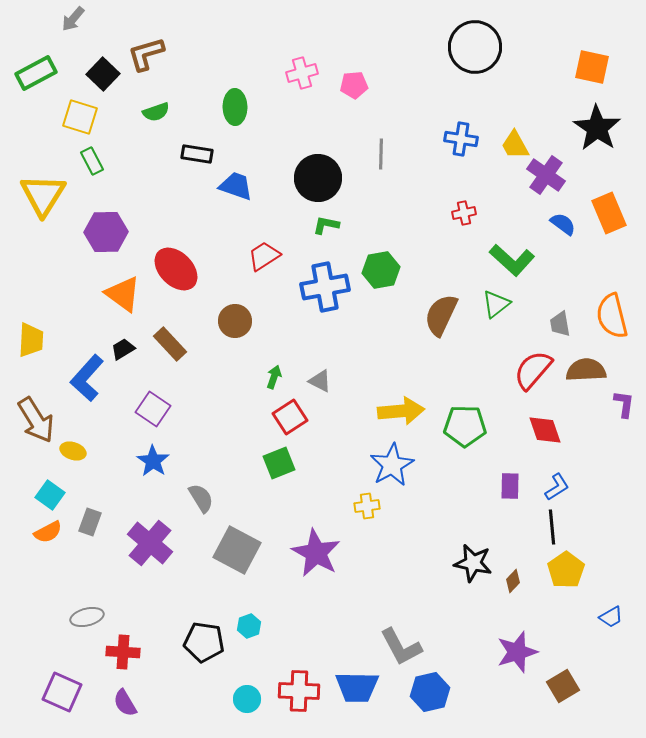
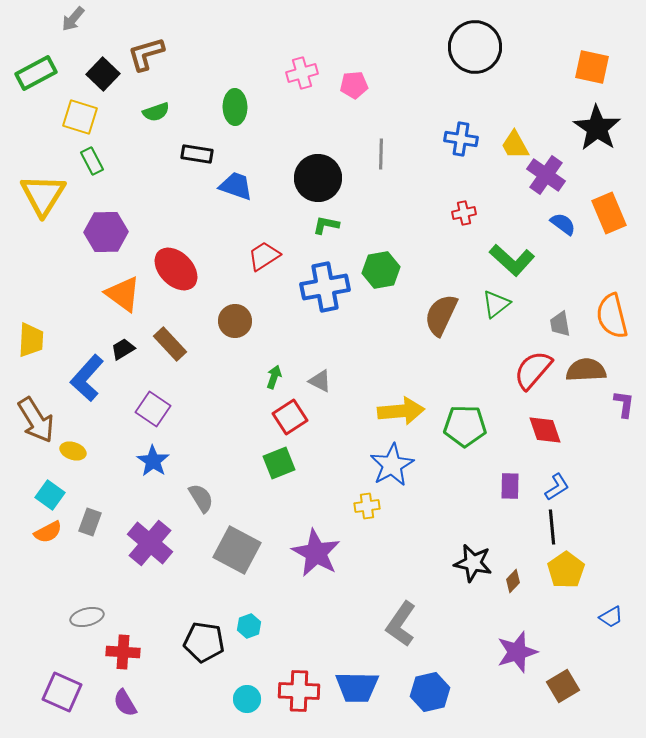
gray L-shape at (401, 647): moved 23 px up; rotated 63 degrees clockwise
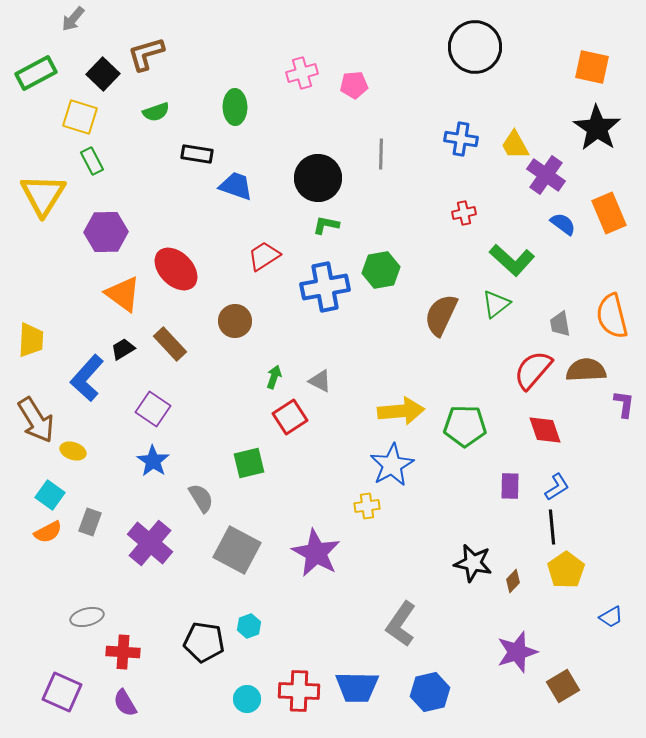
green square at (279, 463): moved 30 px left; rotated 8 degrees clockwise
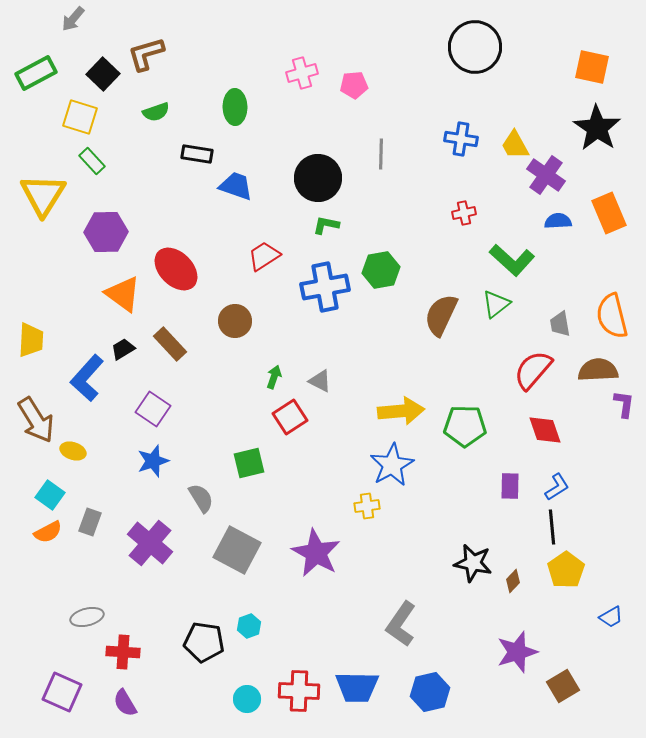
green rectangle at (92, 161): rotated 16 degrees counterclockwise
blue semicircle at (563, 224): moved 5 px left, 3 px up; rotated 40 degrees counterclockwise
brown semicircle at (586, 370): moved 12 px right
blue star at (153, 461): rotated 20 degrees clockwise
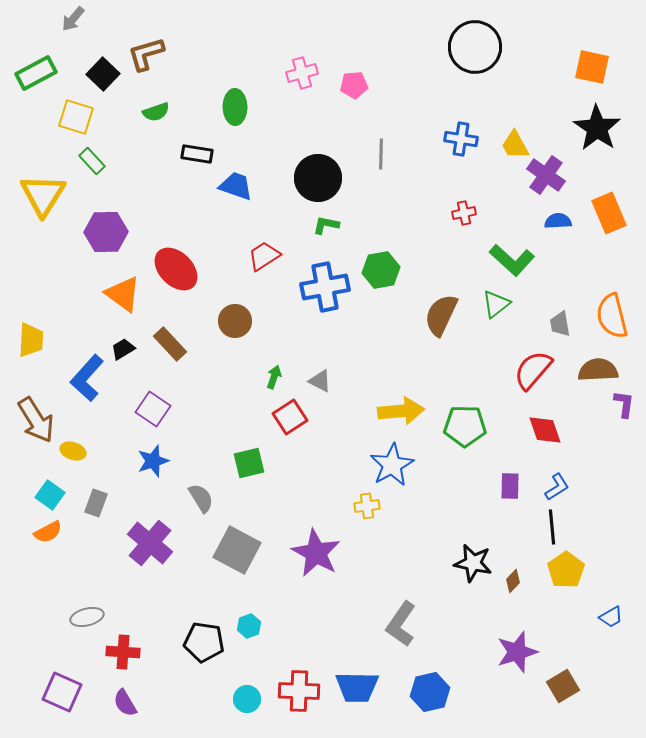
yellow square at (80, 117): moved 4 px left
gray rectangle at (90, 522): moved 6 px right, 19 px up
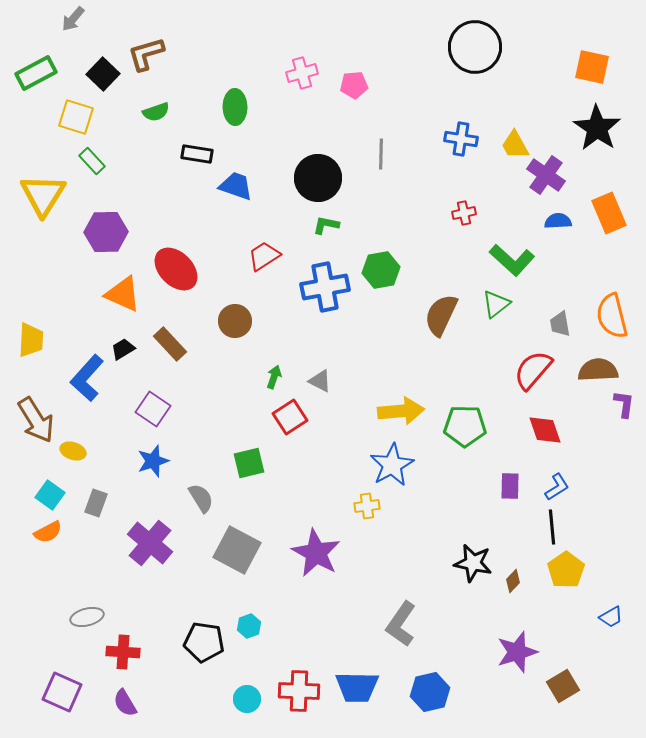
orange triangle at (123, 294): rotated 12 degrees counterclockwise
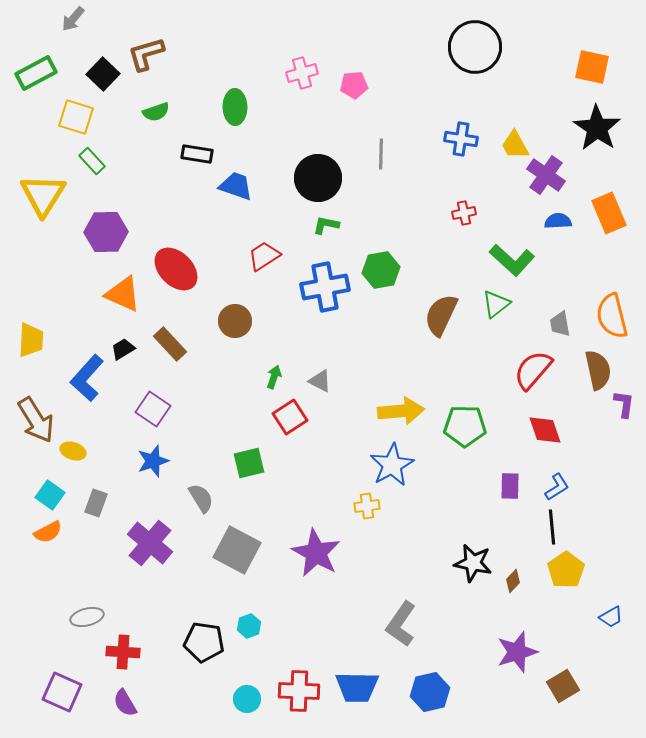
brown semicircle at (598, 370): rotated 81 degrees clockwise
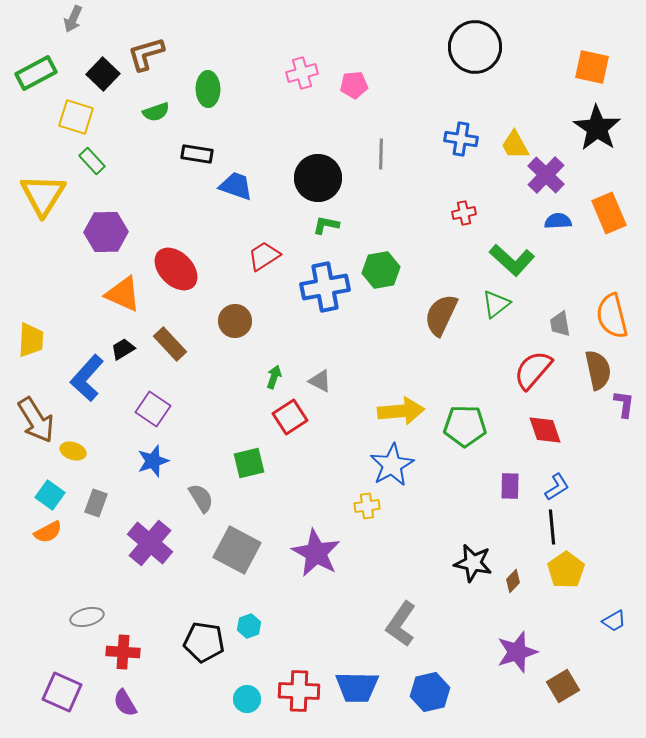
gray arrow at (73, 19): rotated 16 degrees counterclockwise
green ellipse at (235, 107): moved 27 px left, 18 px up
purple cross at (546, 175): rotated 9 degrees clockwise
blue trapezoid at (611, 617): moved 3 px right, 4 px down
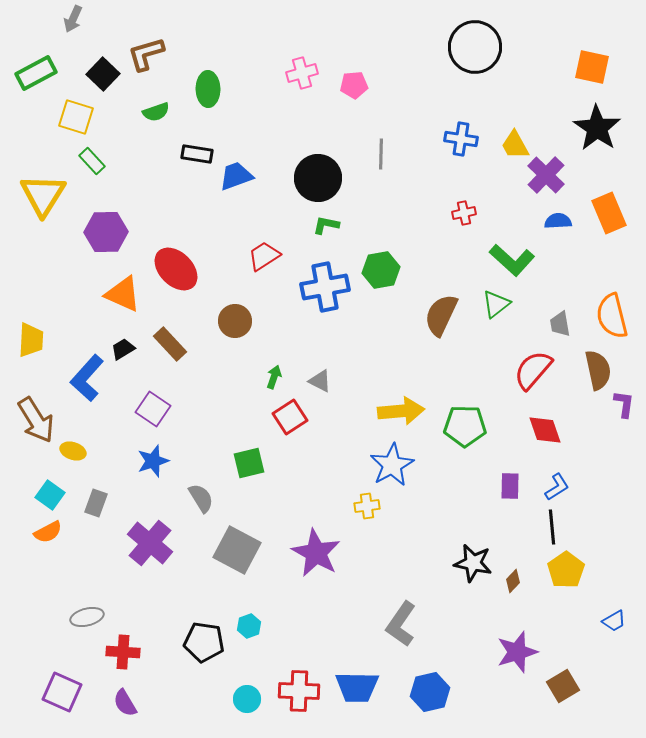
blue trapezoid at (236, 186): moved 10 px up; rotated 39 degrees counterclockwise
